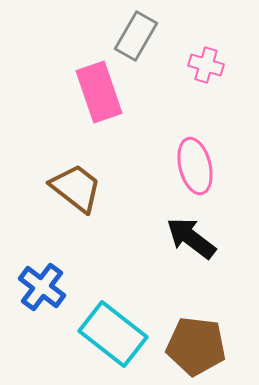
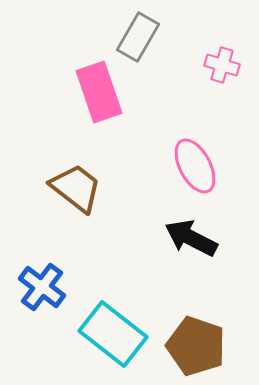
gray rectangle: moved 2 px right, 1 px down
pink cross: moved 16 px right
pink ellipse: rotated 14 degrees counterclockwise
black arrow: rotated 10 degrees counterclockwise
brown pentagon: rotated 12 degrees clockwise
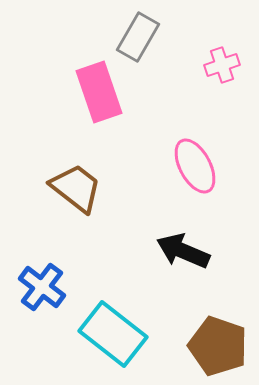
pink cross: rotated 36 degrees counterclockwise
black arrow: moved 8 px left, 13 px down; rotated 4 degrees counterclockwise
brown pentagon: moved 22 px right
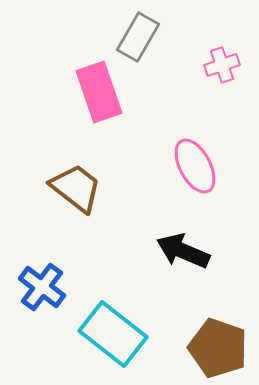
brown pentagon: moved 2 px down
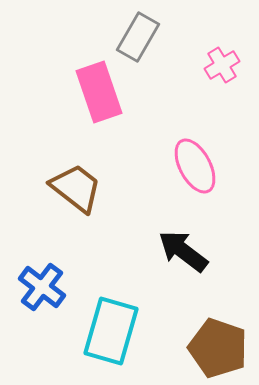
pink cross: rotated 12 degrees counterclockwise
black arrow: rotated 14 degrees clockwise
cyan rectangle: moved 2 px left, 3 px up; rotated 68 degrees clockwise
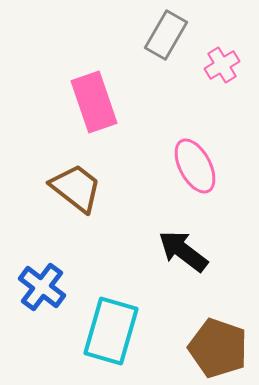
gray rectangle: moved 28 px right, 2 px up
pink rectangle: moved 5 px left, 10 px down
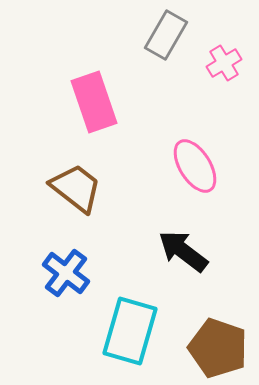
pink cross: moved 2 px right, 2 px up
pink ellipse: rotated 4 degrees counterclockwise
blue cross: moved 24 px right, 14 px up
cyan rectangle: moved 19 px right
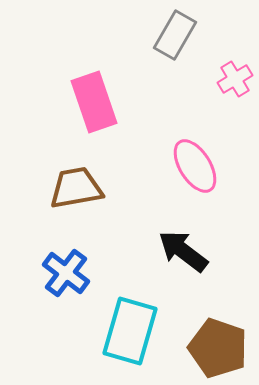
gray rectangle: moved 9 px right
pink cross: moved 11 px right, 16 px down
brown trapezoid: rotated 48 degrees counterclockwise
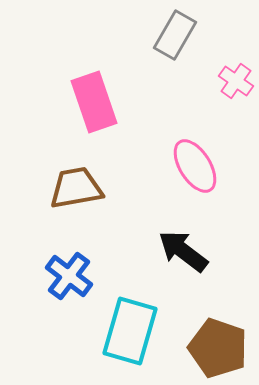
pink cross: moved 1 px right, 2 px down; rotated 24 degrees counterclockwise
blue cross: moved 3 px right, 3 px down
